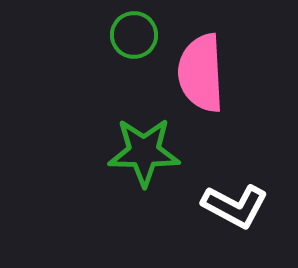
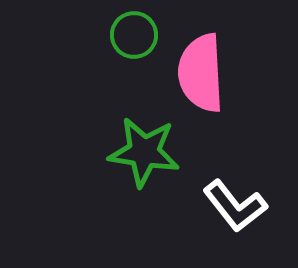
green star: rotated 8 degrees clockwise
white L-shape: rotated 24 degrees clockwise
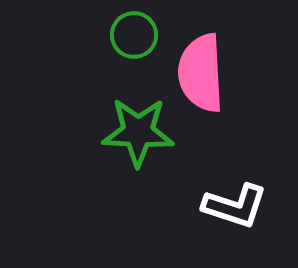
green star: moved 6 px left, 20 px up; rotated 6 degrees counterclockwise
white L-shape: rotated 34 degrees counterclockwise
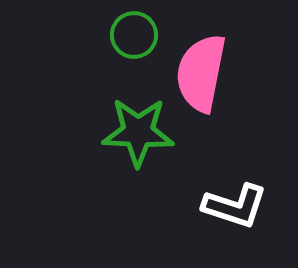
pink semicircle: rotated 14 degrees clockwise
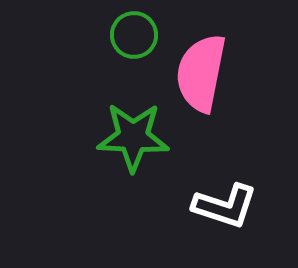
green star: moved 5 px left, 5 px down
white L-shape: moved 10 px left
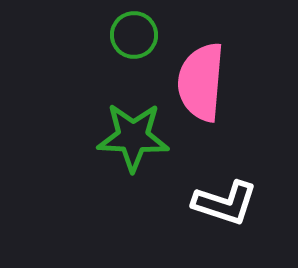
pink semicircle: moved 9 px down; rotated 6 degrees counterclockwise
white L-shape: moved 3 px up
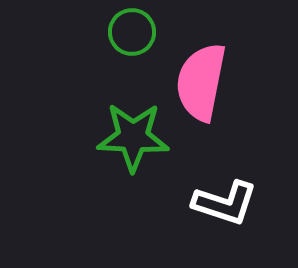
green circle: moved 2 px left, 3 px up
pink semicircle: rotated 6 degrees clockwise
